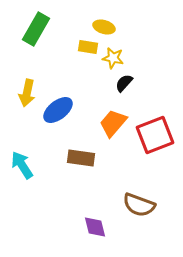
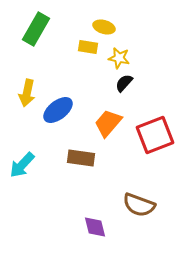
yellow star: moved 6 px right
orange trapezoid: moved 5 px left
cyan arrow: rotated 104 degrees counterclockwise
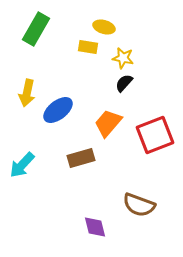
yellow star: moved 4 px right
brown rectangle: rotated 24 degrees counterclockwise
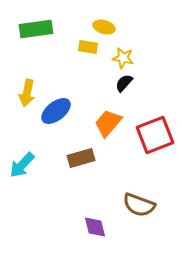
green rectangle: rotated 52 degrees clockwise
blue ellipse: moved 2 px left, 1 px down
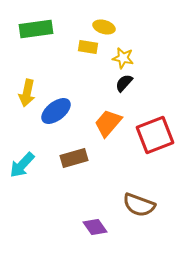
brown rectangle: moved 7 px left
purple diamond: rotated 20 degrees counterclockwise
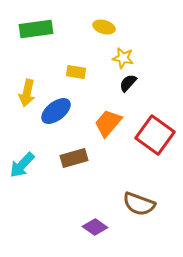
yellow rectangle: moved 12 px left, 25 px down
black semicircle: moved 4 px right
red square: rotated 33 degrees counterclockwise
brown semicircle: moved 1 px up
purple diamond: rotated 20 degrees counterclockwise
